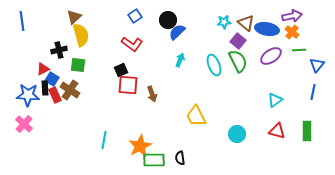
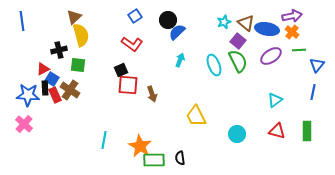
cyan star at (224, 22): rotated 16 degrees counterclockwise
orange star at (140, 146): rotated 15 degrees counterclockwise
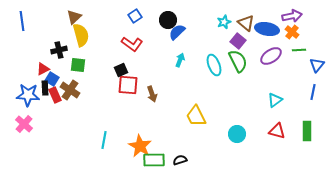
black semicircle at (180, 158): moved 2 px down; rotated 80 degrees clockwise
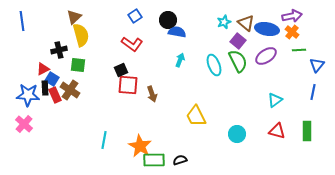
blue semicircle at (177, 32): rotated 54 degrees clockwise
purple ellipse at (271, 56): moved 5 px left
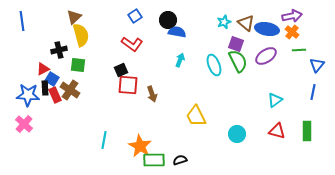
purple square at (238, 41): moved 2 px left, 3 px down; rotated 21 degrees counterclockwise
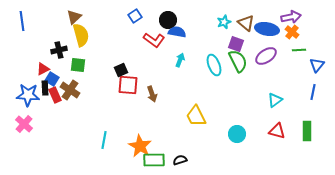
purple arrow at (292, 16): moved 1 px left, 1 px down
red L-shape at (132, 44): moved 22 px right, 4 px up
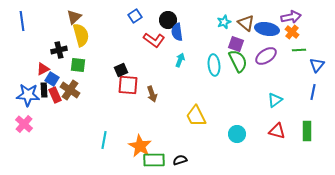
blue semicircle at (177, 32): rotated 108 degrees counterclockwise
cyan ellipse at (214, 65): rotated 15 degrees clockwise
black rectangle at (45, 88): moved 1 px left, 2 px down
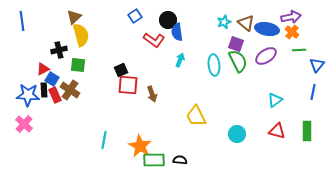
black semicircle at (180, 160): rotated 24 degrees clockwise
